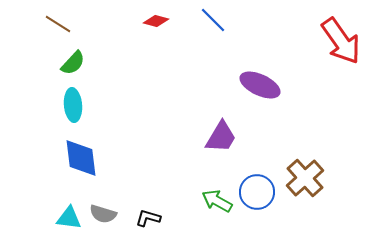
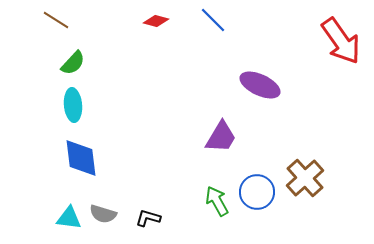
brown line: moved 2 px left, 4 px up
green arrow: rotated 32 degrees clockwise
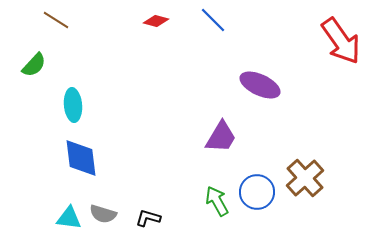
green semicircle: moved 39 px left, 2 px down
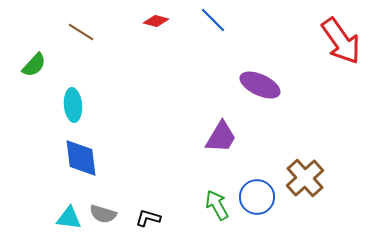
brown line: moved 25 px right, 12 px down
blue circle: moved 5 px down
green arrow: moved 4 px down
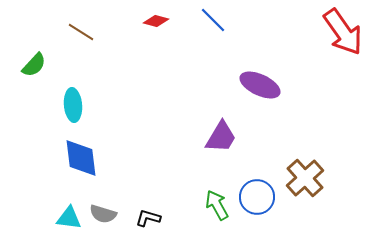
red arrow: moved 2 px right, 9 px up
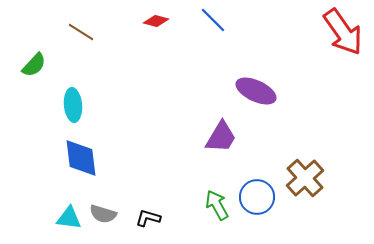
purple ellipse: moved 4 px left, 6 px down
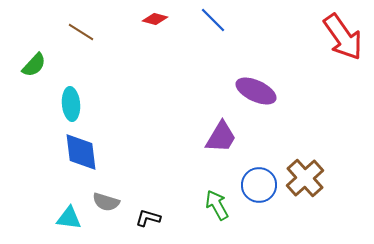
red diamond: moved 1 px left, 2 px up
red arrow: moved 5 px down
cyan ellipse: moved 2 px left, 1 px up
blue diamond: moved 6 px up
blue circle: moved 2 px right, 12 px up
gray semicircle: moved 3 px right, 12 px up
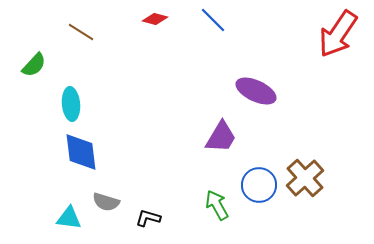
red arrow: moved 5 px left, 3 px up; rotated 69 degrees clockwise
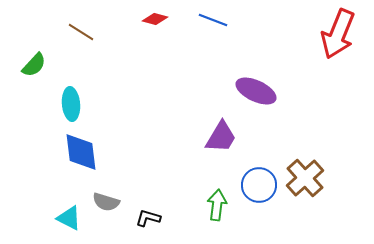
blue line: rotated 24 degrees counterclockwise
red arrow: rotated 12 degrees counterclockwise
green arrow: rotated 36 degrees clockwise
cyan triangle: rotated 20 degrees clockwise
